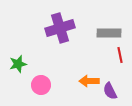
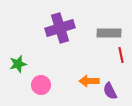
red line: moved 1 px right
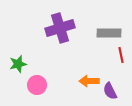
pink circle: moved 4 px left
